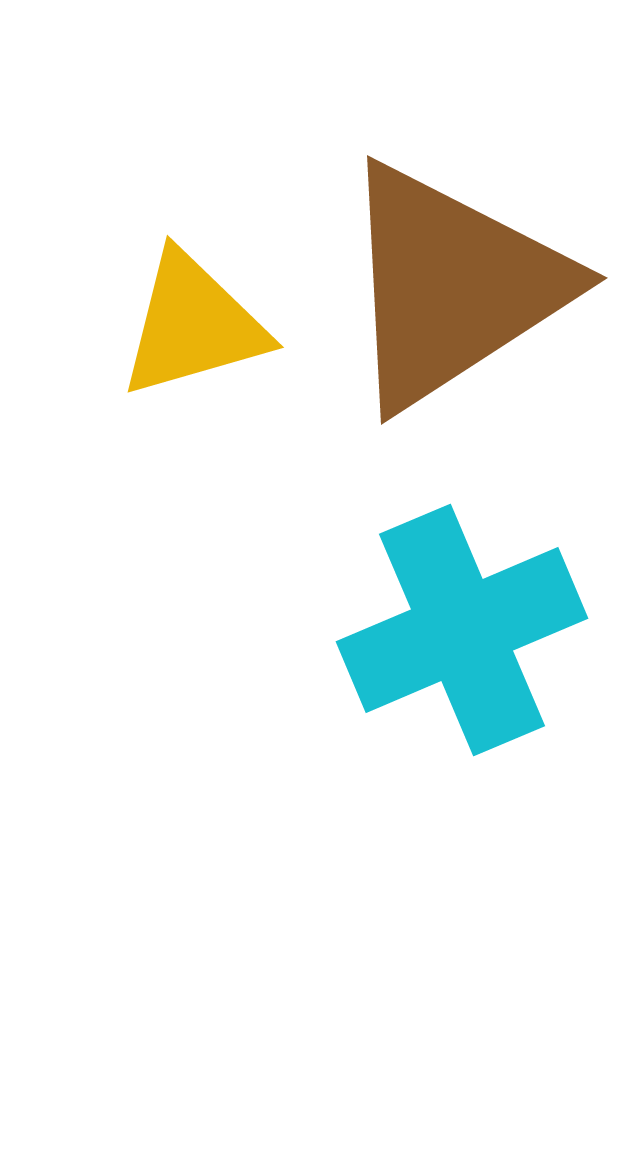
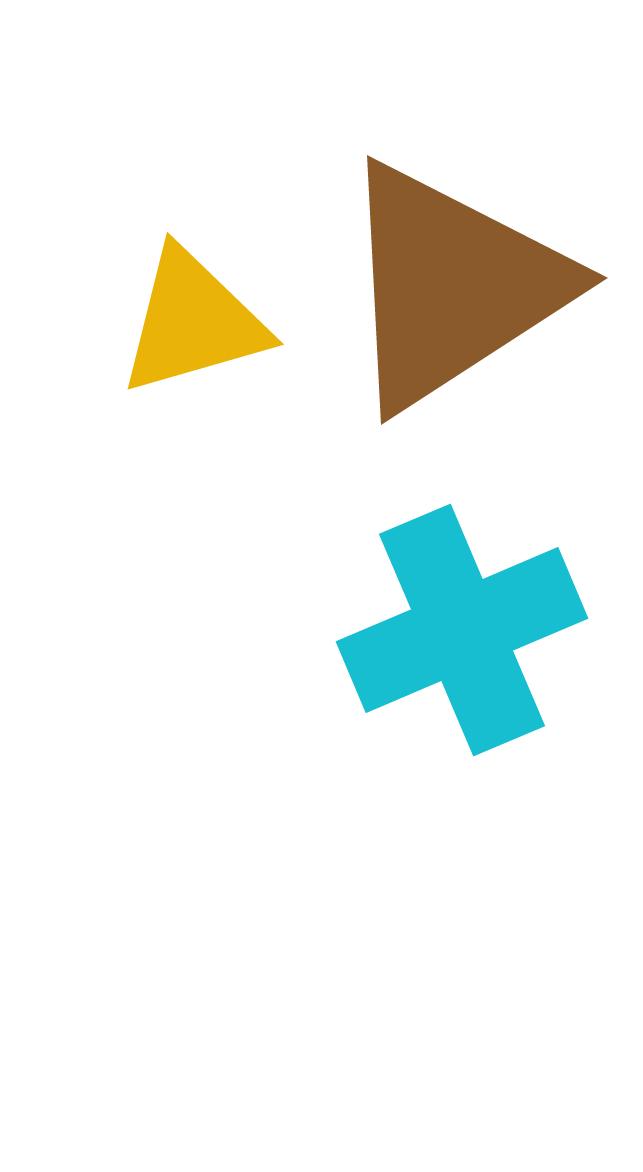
yellow triangle: moved 3 px up
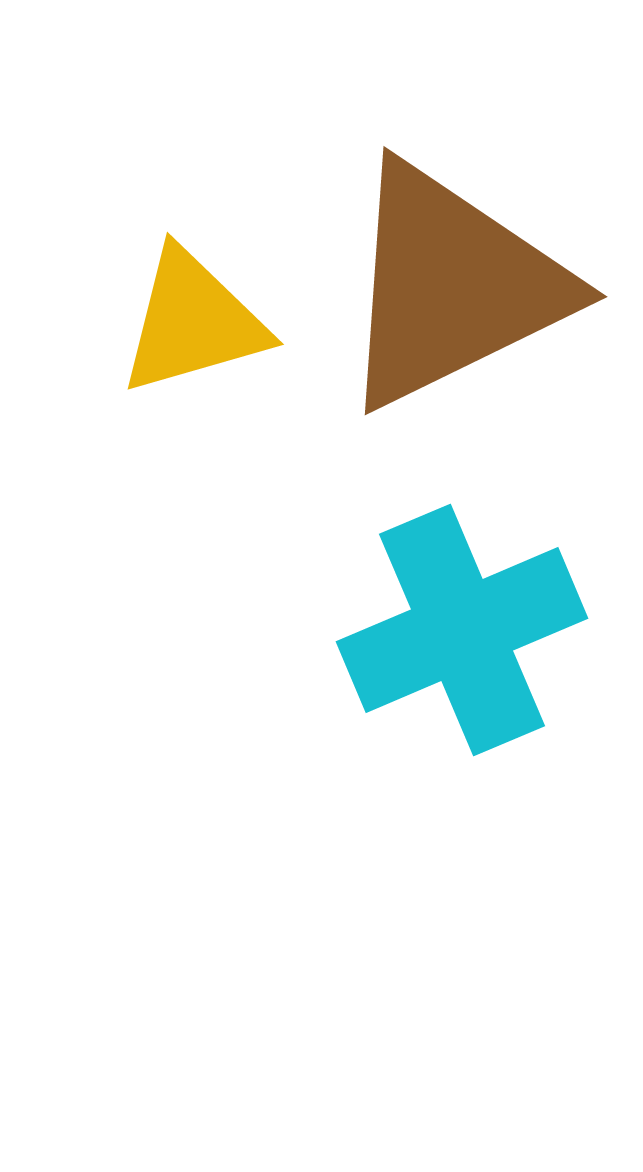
brown triangle: rotated 7 degrees clockwise
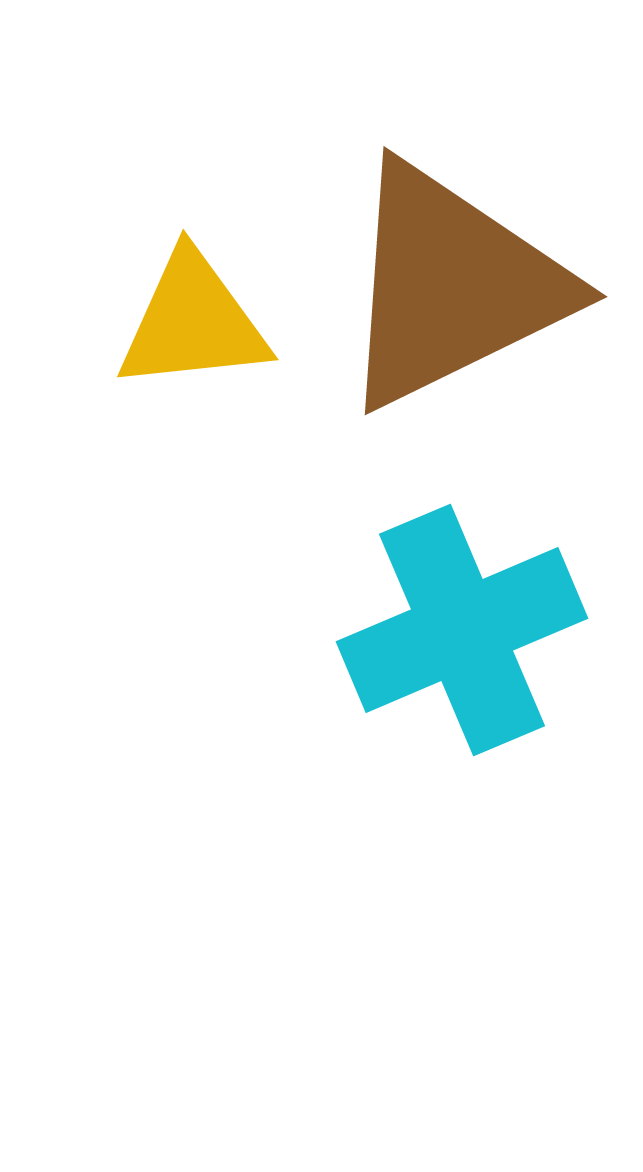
yellow triangle: rotated 10 degrees clockwise
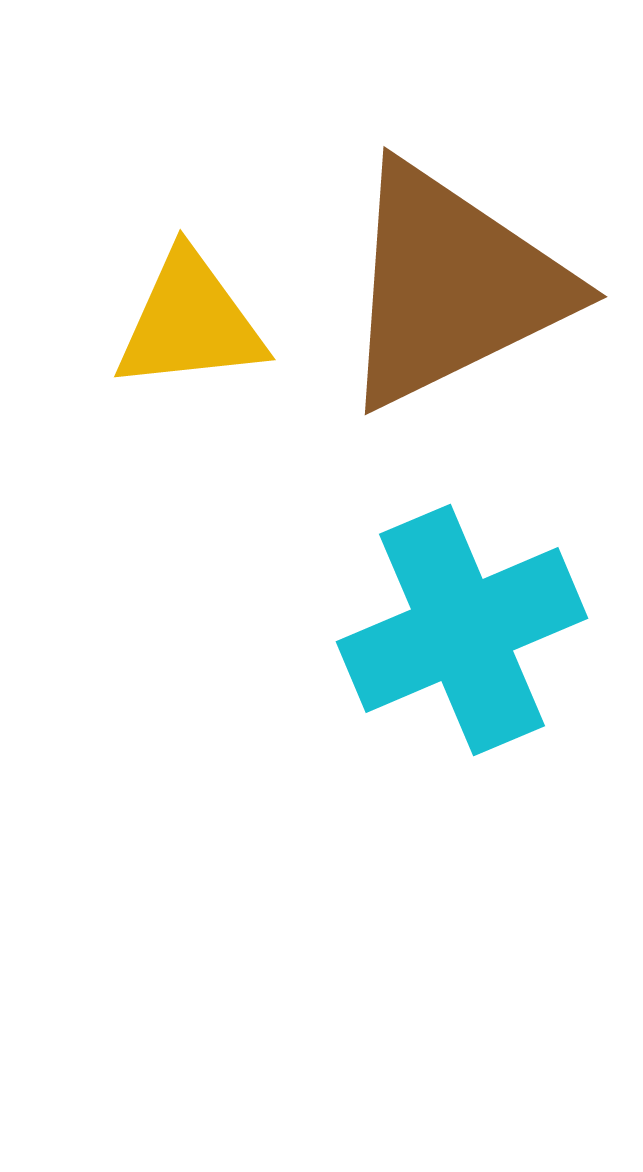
yellow triangle: moved 3 px left
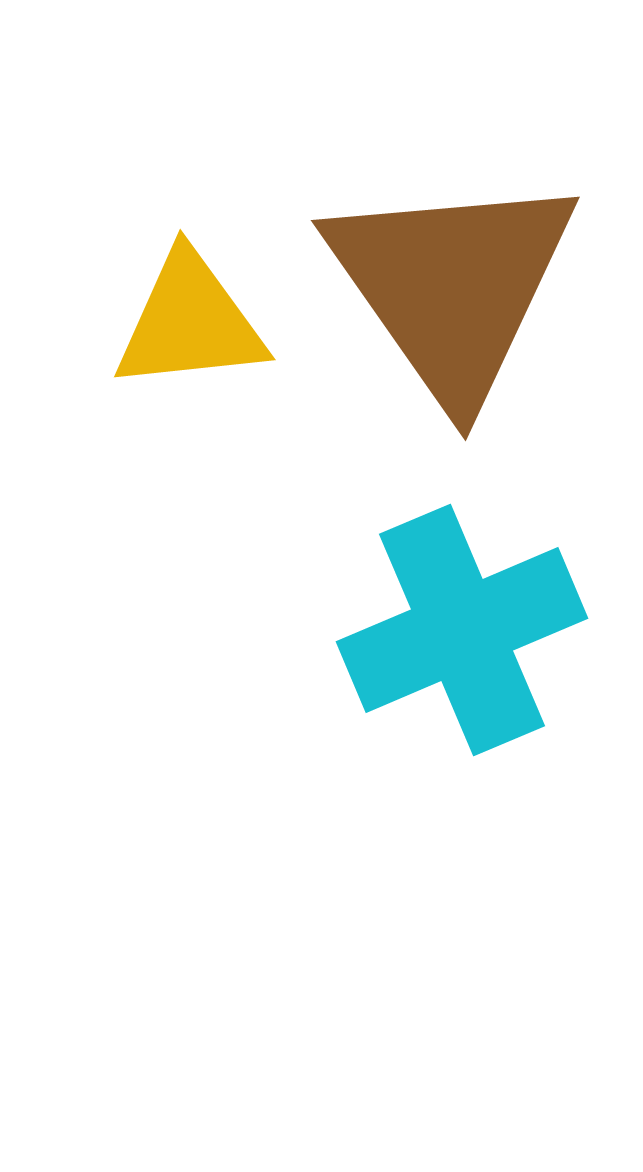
brown triangle: rotated 39 degrees counterclockwise
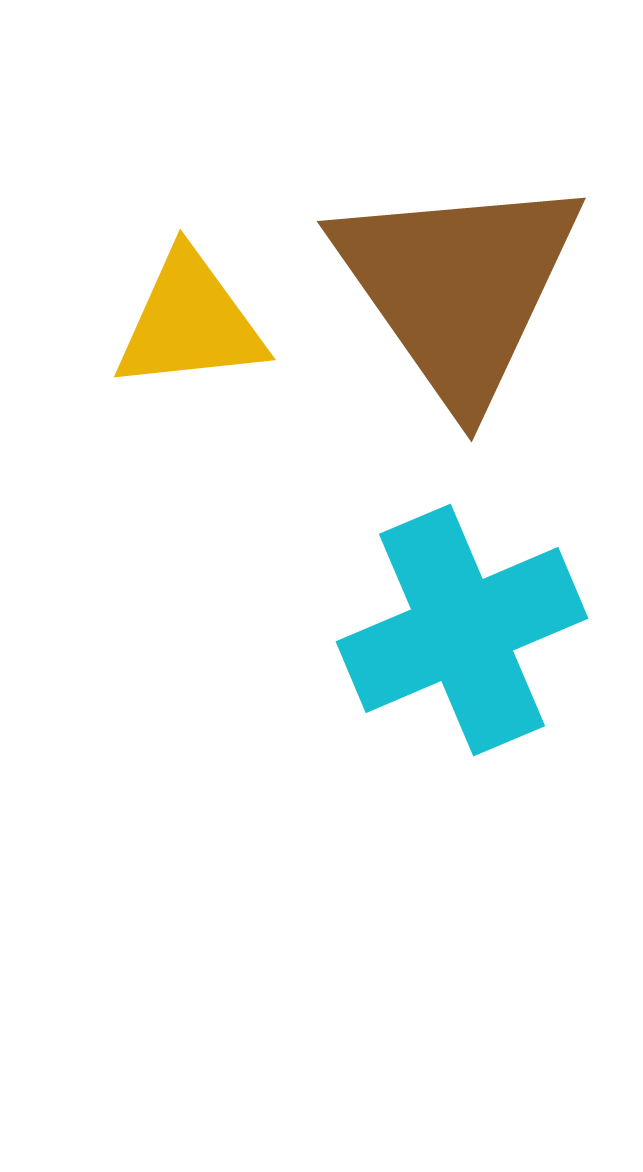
brown triangle: moved 6 px right, 1 px down
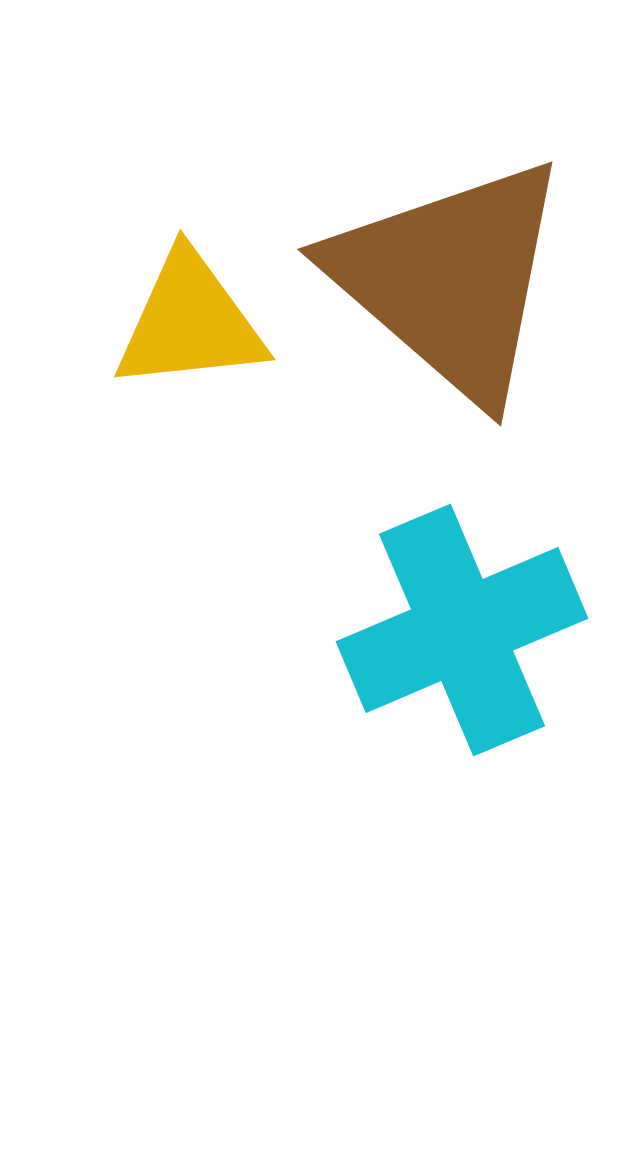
brown triangle: moved 8 px left, 8 px up; rotated 14 degrees counterclockwise
